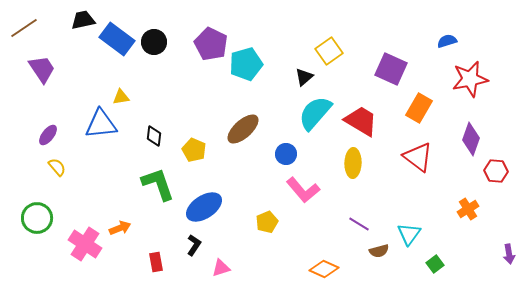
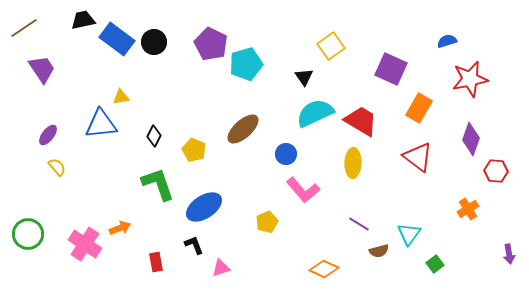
yellow square at (329, 51): moved 2 px right, 5 px up
black triangle at (304, 77): rotated 24 degrees counterclockwise
cyan semicircle at (315, 113): rotated 24 degrees clockwise
black diamond at (154, 136): rotated 20 degrees clockwise
green circle at (37, 218): moved 9 px left, 16 px down
black L-shape at (194, 245): rotated 55 degrees counterclockwise
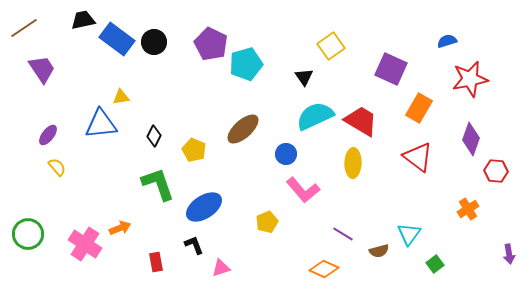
cyan semicircle at (315, 113): moved 3 px down
purple line at (359, 224): moved 16 px left, 10 px down
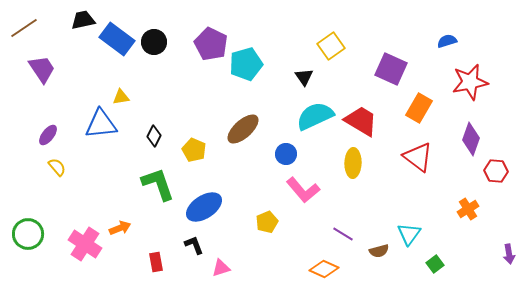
red star at (470, 79): moved 3 px down
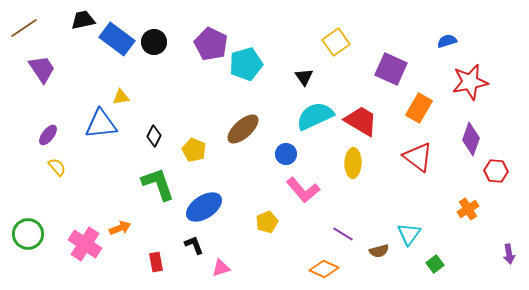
yellow square at (331, 46): moved 5 px right, 4 px up
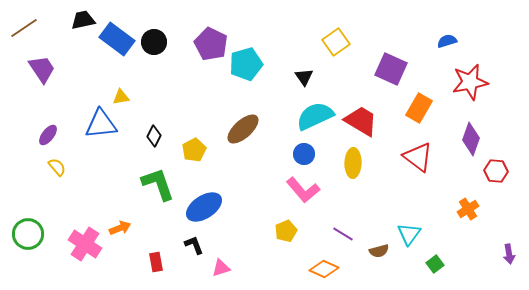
yellow pentagon at (194, 150): rotated 20 degrees clockwise
blue circle at (286, 154): moved 18 px right
yellow pentagon at (267, 222): moved 19 px right, 9 px down
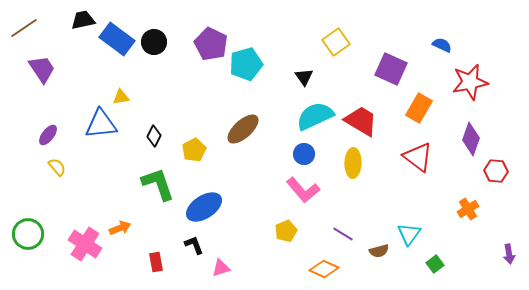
blue semicircle at (447, 41): moved 5 px left, 4 px down; rotated 42 degrees clockwise
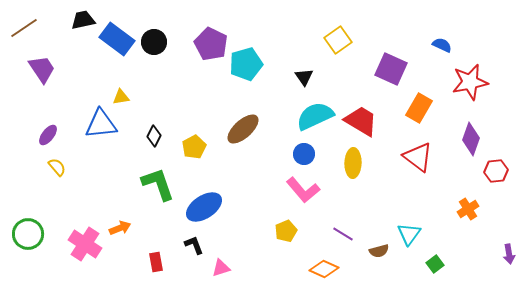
yellow square at (336, 42): moved 2 px right, 2 px up
yellow pentagon at (194, 150): moved 3 px up
red hexagon at (496, 171): rotated 10 degrees counterclockwise
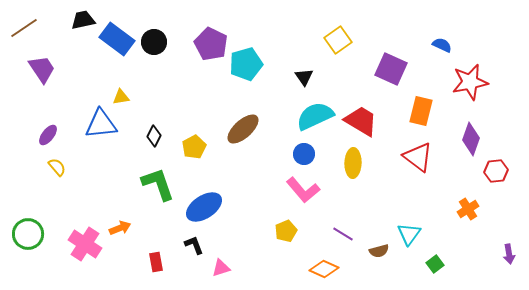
orange rectangle at (419, 108): moved 2 px right, 3 px down; rotated 16 degrees counterclockwise
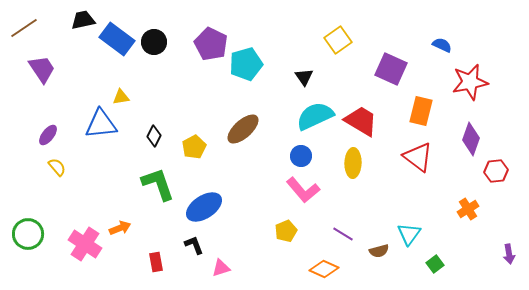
blue circle at (304, 154): moved 3 px left, 2 px down
